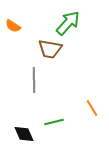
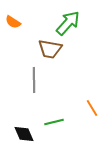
orange semicircle: moved 4 px up
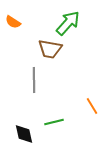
orange line: moved 2 px up
black diamond: rotated 10 degrees clockwise
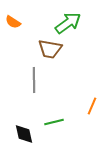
green arrow: rotated 12 degrees clockwise
orange line: rotated 54 degrees clockwise
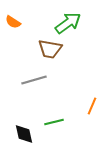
gray line: rotated 75 degrees clockwise
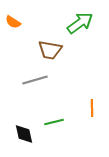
green arrow: moved 12 px right
brown trapezoid: moved 1 px down
gray line: moved 1 px right
orange line: moved 2 px down; rotated 24 degrees counterclockwise
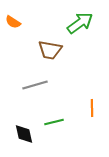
gray line: moved 5 px down
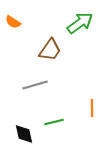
brown trapezoid: rotated 65 degrees counterclockwise
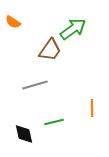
green arrow: moved 7 px left, 6 px down
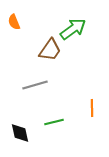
orange semicircle: moved 1 px right; rotated 35 degrees clockwise
black diamond: moved 4 px left, 1 px up
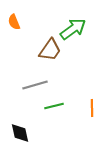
green line: moved 16 px up
